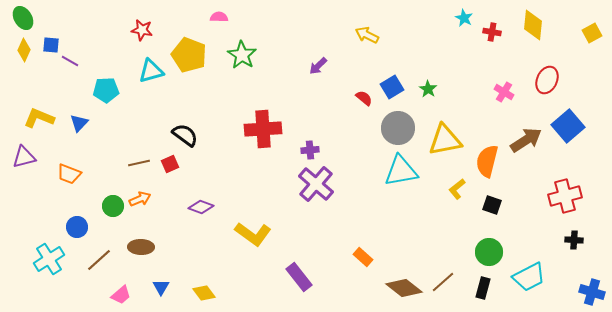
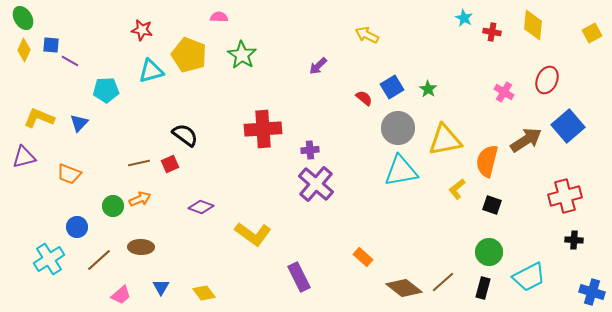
purple rectangle at (299, 277): rotated 12 degrees clockwise
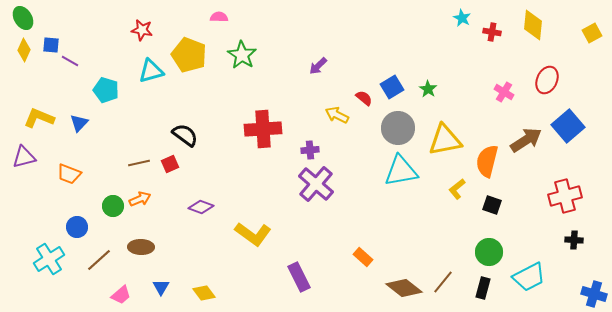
cyan star at (464, 18): moved 2 px left
yellow arrow at (367, 35): moved 30 px left, 80 px down
cyan pentagon at (106, 90): rotated 20 degrees clockwise
brown line at (443, 282): rotated 10 degrees counterclockwise
blue cross at (592, 292): moved 2 px right, 2 px down
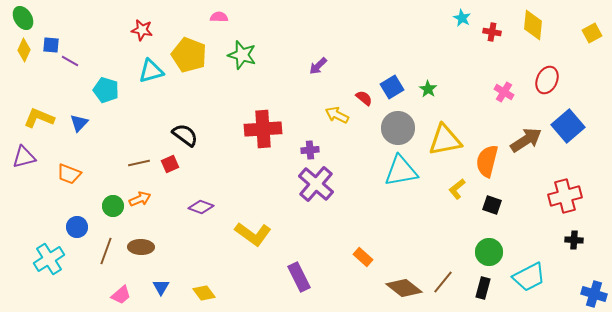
green star at (242, 55): rotated 16 degrees counterclockwise
brown line at (99, 260): moved 7 px right, 9 px up; rotated 28 degrees counterclockwise
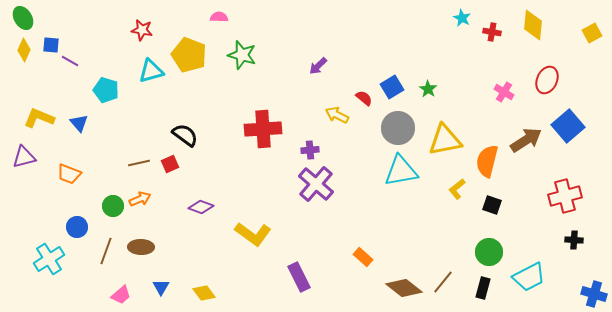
blue triangle at (79, 123): rotated 24 degrees counterclockwise
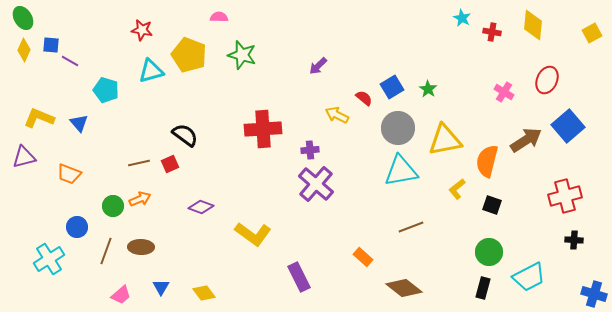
brown line at (443, 282): moved 32 px left, 55 px up; rotated 30 degrees clockwise
